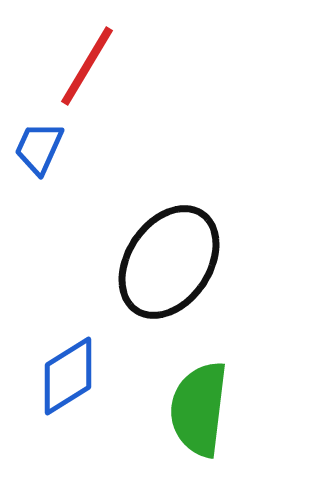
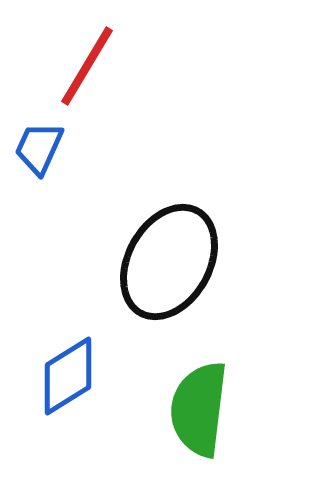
black ellipse: rotated 5 degrees counterclockwise
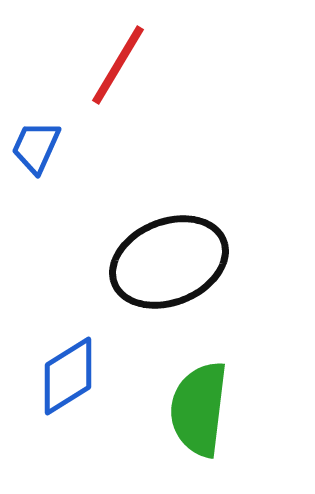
red line: moved 31 px right, 1 px up
blue trapezoid: moved 3 px left, 1 px up
black ellipse: rotated 39 degrees clockwise
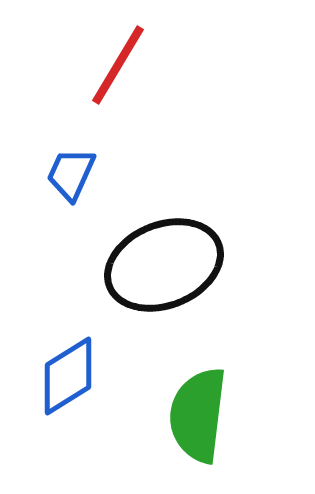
blue trapezoid: moved 35 px right, 27 px down
black ellipse: moved 5 px left, 3 px down
green semicircle: moved 1 px left, 6 px down
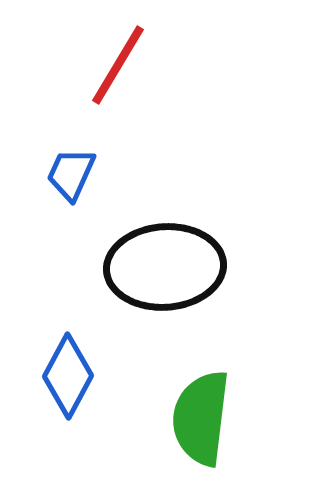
black ellipse: moved 1 px right, 2 px down; rotated 18 degrees clockwise
blue diamond: rotated 30 degrees counterclockwise
green semicircle: moved 3 px right, 3 px down
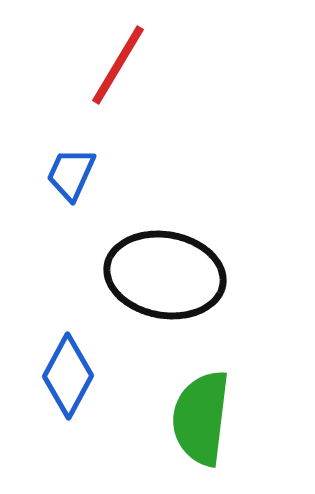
black ellipse: moved 8 px down; rotated 14 degrees clockwise
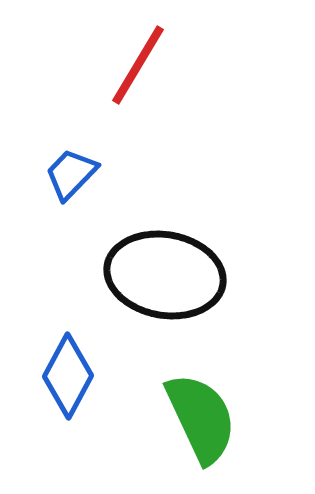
red line: moved 20 px right
blue trapezoid: rotated 20 degrees clockwise
green semicircle: rotated 148 degrees clockwise
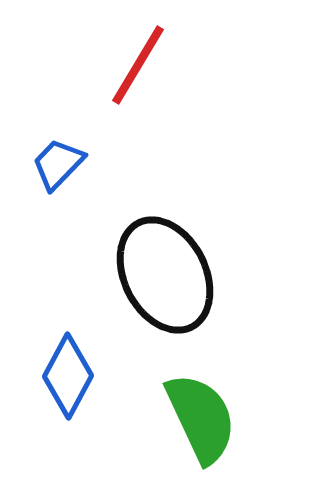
blue trapezoid: moved 13 px left, 10 px up
black ellipse: rotated 53 degrees clockwise
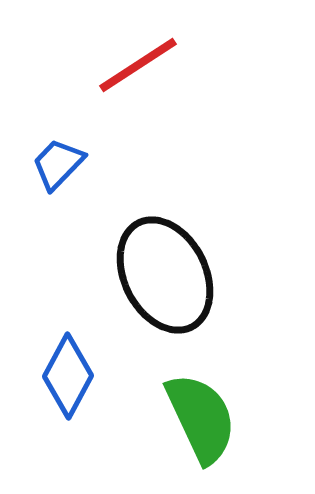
red line: rotated 26 degrees clockwise
